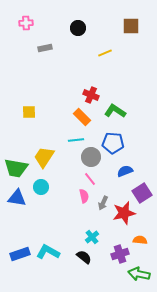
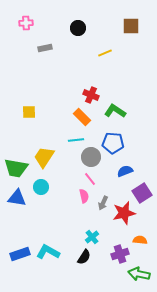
black semicircle: rotated 84 degrees clockwise
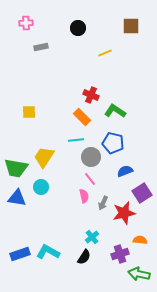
gray rectangle: moved 4 px left, 1 px up
blue pentagon: rotated 10 degrees clockwise
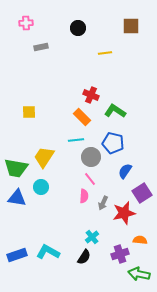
yellow line: rotated 16 degrees clockwise
blue semicircle: rotated 35 degrees counterclockwise
pink semicircle: rotated 16 degrees clockwise
blue rectangle: moved 3 px left, 1 px down
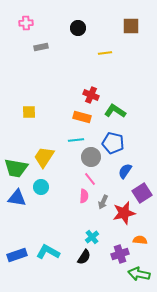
orange rectangle: rotated 30 degrees counterclockwise
gray arrow: moved 1 px up
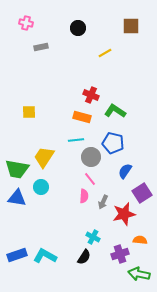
pink cross: rotated 16 degrees clockwise
yellow line: rotated 24 degrees counterclockwise
green trapezoid: moved 1 px right, 1 px down
red star: moved 1 px down
cyan cross: moved 1 px right; rotated 24 degrees counterclockwise
cyan L-shape: moved 3 px left, 4 px down
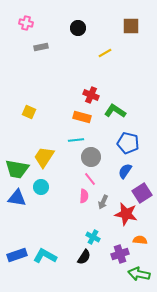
yellow square: rotated 24 degrees clockwise
blue pentagon: moved 15 px right
red star: moved 2 px right; rotated 25 degrees clockwise
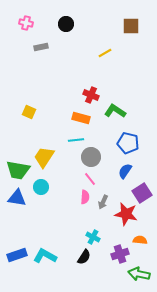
black circle: moved 12 px left, 4 px up
orange rectangle: moved 1 px left, 1 px down
green trapezoid: moved 1 px right, 1 px down
pink semicircle: moved 1 px right, 1 px down
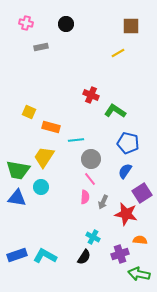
yellow line: moved 13 px right
orange rectangle: moved 30 px left, 9 px down
gray circle: moved 2 px down
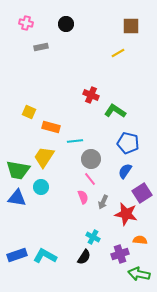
cyan line: moved 1 px left, 1 px down
pink semicircle: moved 2 px left; rotated 24 degrees counterclockwise
